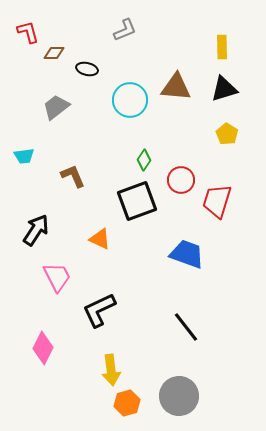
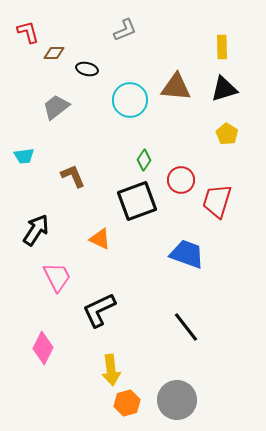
gray circle: moved 2 px left, 4 px down
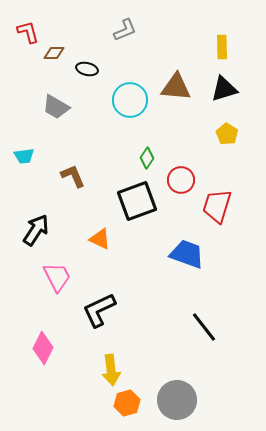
gray trapezoid: rotated 112 degrees counterclockwise
green diamond: moved 3 px right, 2 px up
red trapezoid: moved 5 px down
black line: moved 18 px right
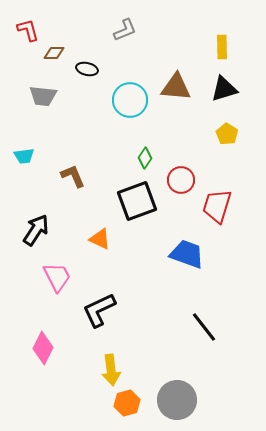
red L-shape: moved 2 px up
gray trapezoid: moved 13 px left, 11 px up; rotated 24 degrees counterclockwise
green diamond: moved 2 px left
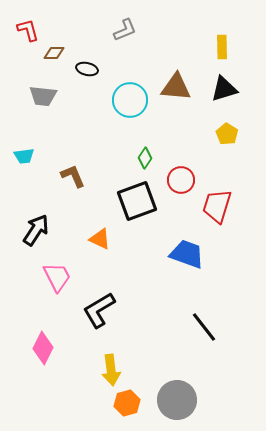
black L-shape: rotated 6 degrees counterclockwise
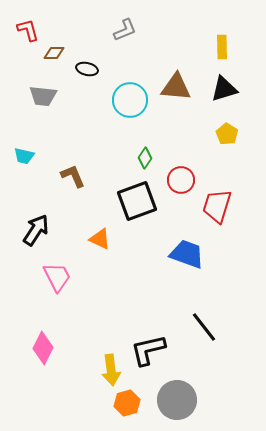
cyan trapezoid: rotated 20 degrees clockwise
black L-shape: moved 49 px right, 40 px down; rotated 18 degrees clockwise
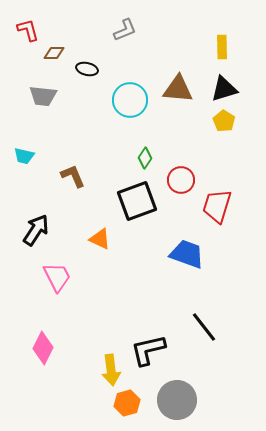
brown triangle: moved 2 px right, 2 px down
yellow pentagon: moved 3 px left, 13 px up
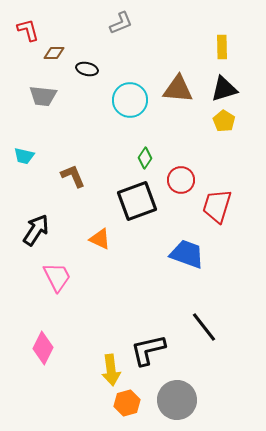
gray L-shape: moved 4 px left, 7 px up
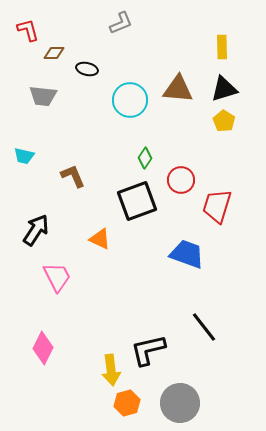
gray circle: moved 3 px right, 3 px down
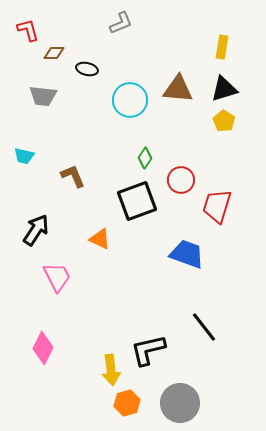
yellow rectangle: rotated 10 degrees clockwise
